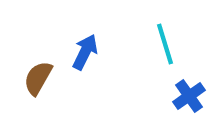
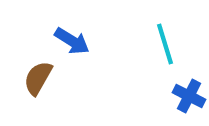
blue arrow: moved 13 px left, 11 px up; rotated 96 degrees clockwise
blue cross: rotated 28 degrees counterclockwise
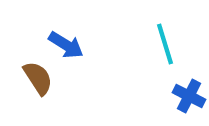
blue arrow: moved 6 px left, 4 px down
brown semicircle: rotated 117 degrees clockwise
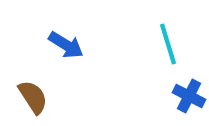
cyan line: moved 3 px right
brown semicircle: moved 5 px left, 19 px down
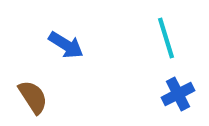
cyan line: moved 2 px left, 6 px up
blue cross: moved 11 px left, 2 px up; rotated 36 degrees clockwise
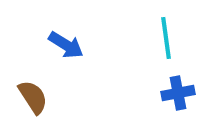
cyan line: rotated 9 degrees clockwise
blue cross: moved 1 px up; rotated 16 degrees clockwise
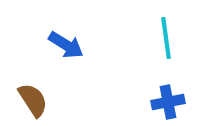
blue cross: moved 10 px left, 9 px down
brown semicircle: moved 3 px down
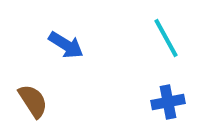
cyan line: rotated 21 degrees counterclockwise
brown semicircle: moved 1 px down
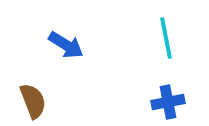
cyan line: rotated 18 degrees clockwise
brown semicircle: rotated 12 degrees clockwise
